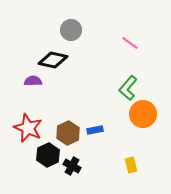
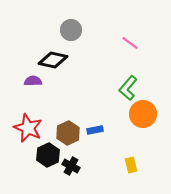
black cross: moved 1 px left
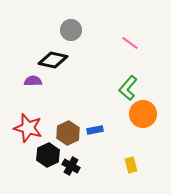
red star: rotated 8 degrees counterclockwise
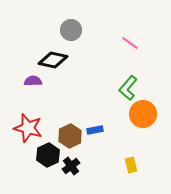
brown hexagon: moved 2 px right, 3 px down
black cross: rotated 24 degrees clockwise
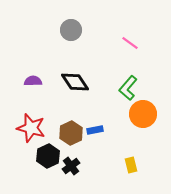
black diamond: moved 22 px right, 22 px down; rotated 44 degrees clockwise
red star: moved 3 px right
brown hexagon: moved 1 px right, 3 px up
black hexagon: moved 1 px down
